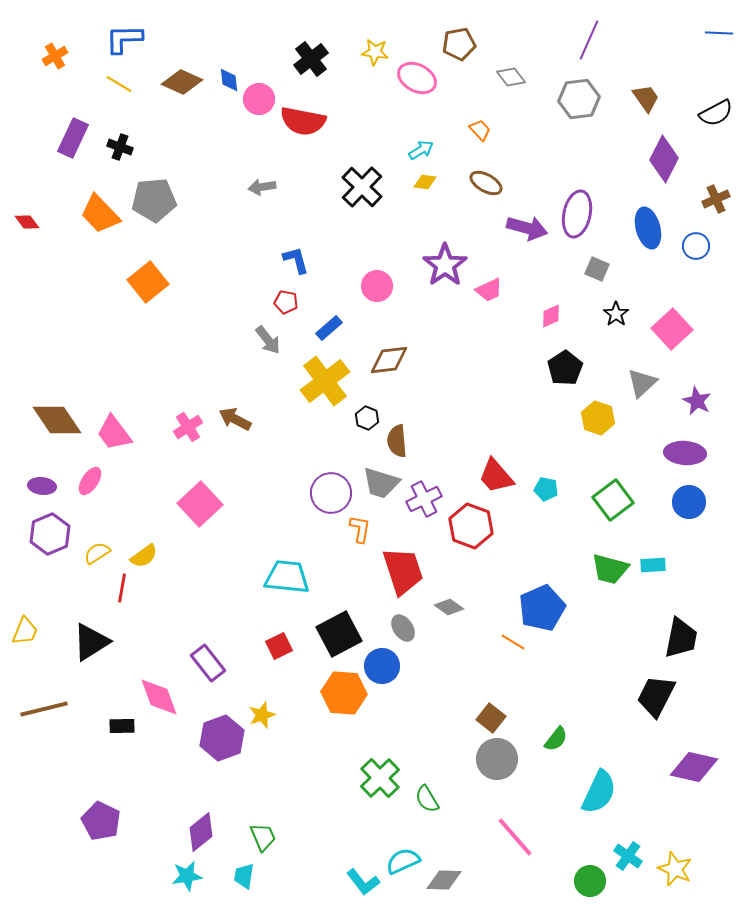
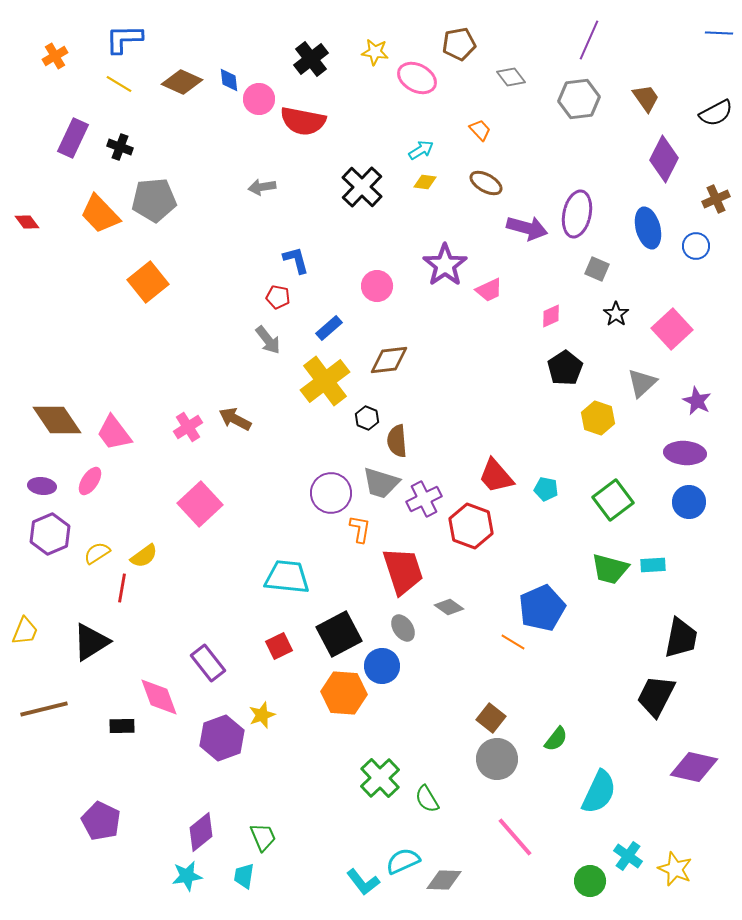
red pentagon at (286, 302): moved 8 px left, 5 px up
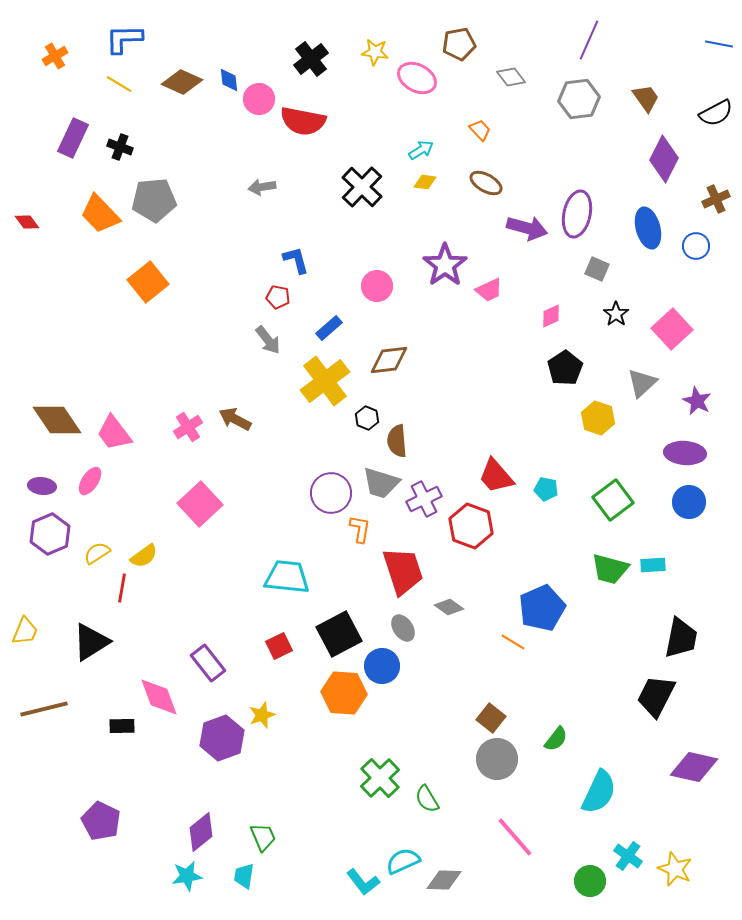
blue line at (719, 33): moved 11 px down; rotated 8 degrees clockwise
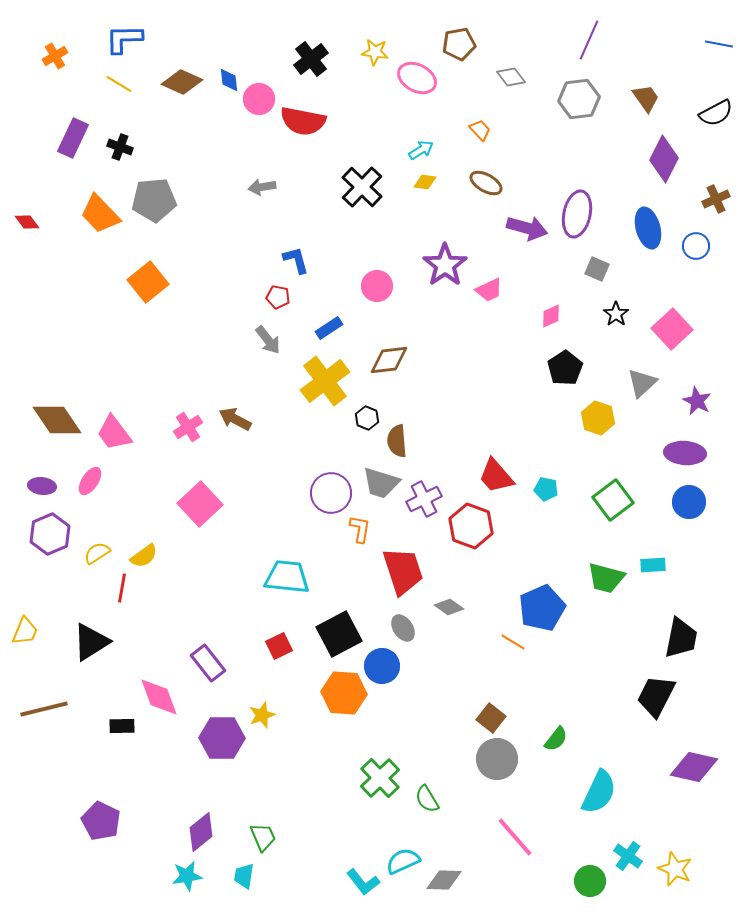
blue rectangle at (329, 328): rotated 8 degrees clockwise
green trapezoid at (610, 569): moved 4 px left, 9 px down
purple hexagon at (222, 738): rotated 21 degrees clockwise
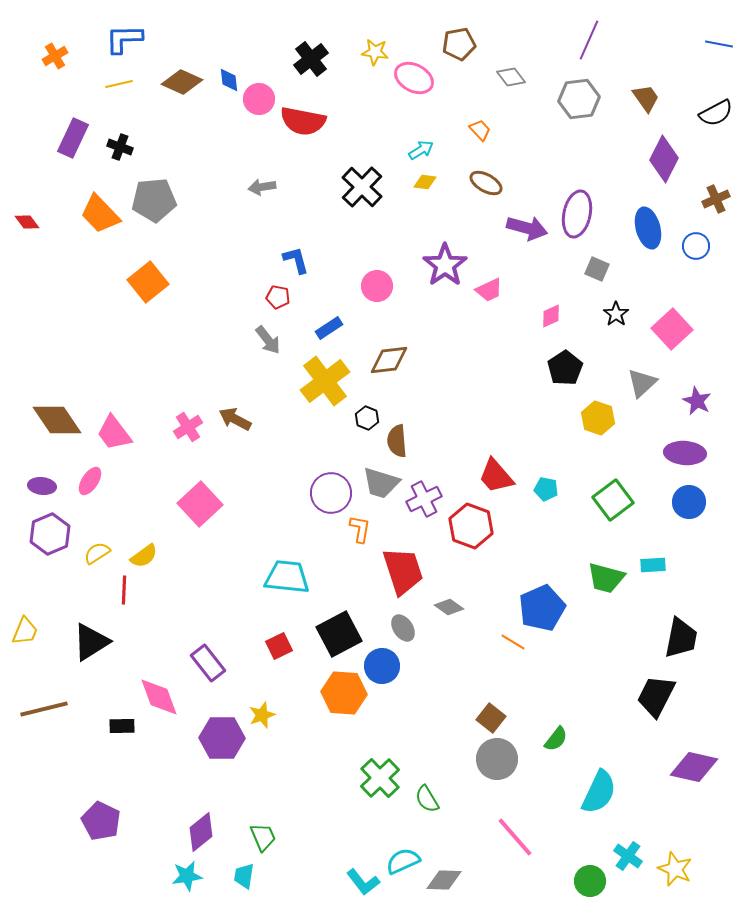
pink ellipse at (417, 78): moved 3 px left
yellow line at (119, 84): rotated 44 degrees counterclockwise
red line at (122, 588): moved 2 px right, 2 px down; rotated 8 degrees counterclockwise
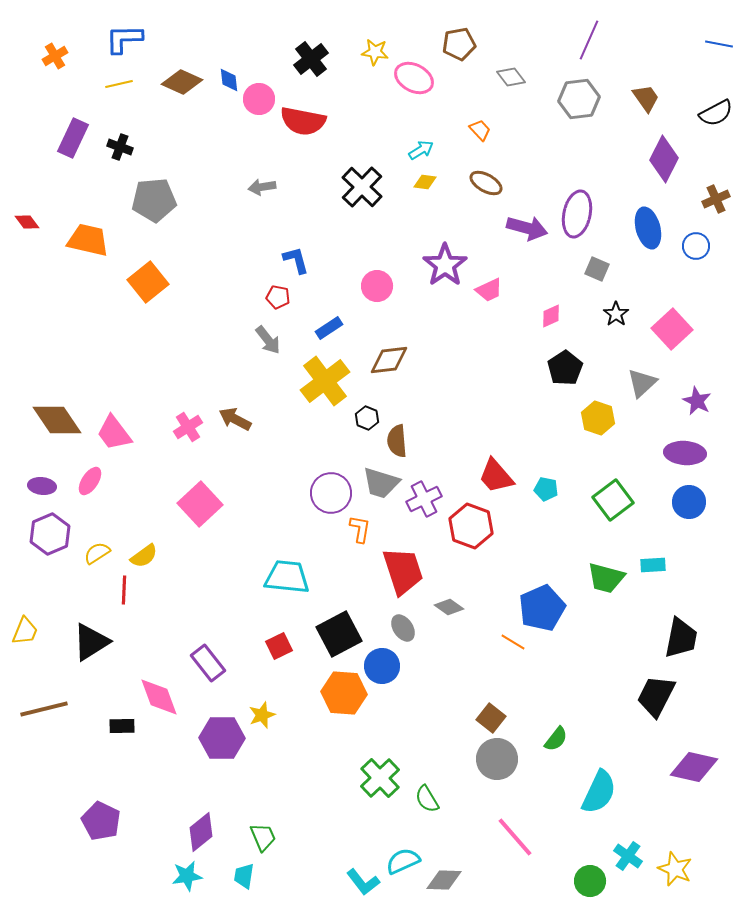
orange trapezoid at (100, 214): moved 12 px left, 26 px down; rotated 147 degrees clockwise
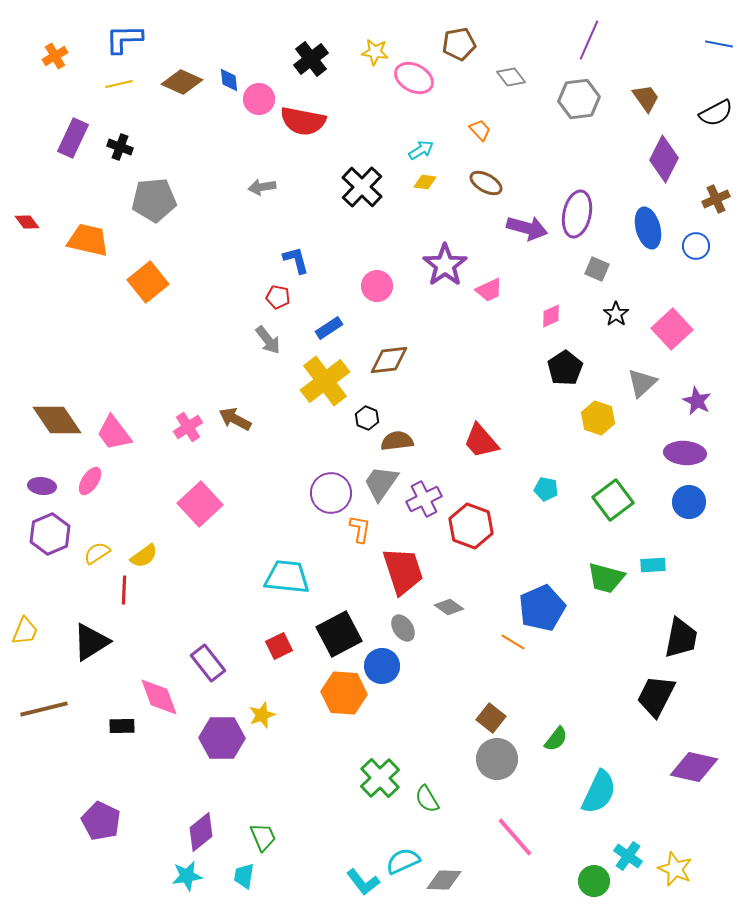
brown semicircle at (397, 441): rotated 88 degrees clockwise
red trapezoid at (496, 476): moved 15 px left, 35 px up
gray trapezoid at (381, 483): rotated 108 degrees clockwise
green circle at (590, 881): moved 4 px right
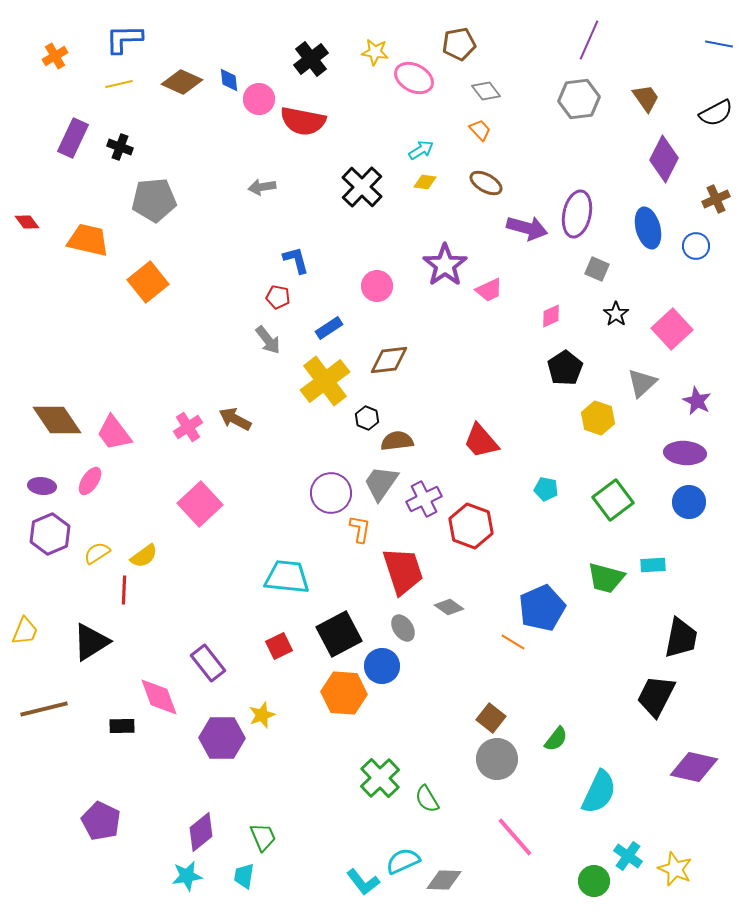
gray diamond at (511, 77): moved 25 px left, 14 px down
